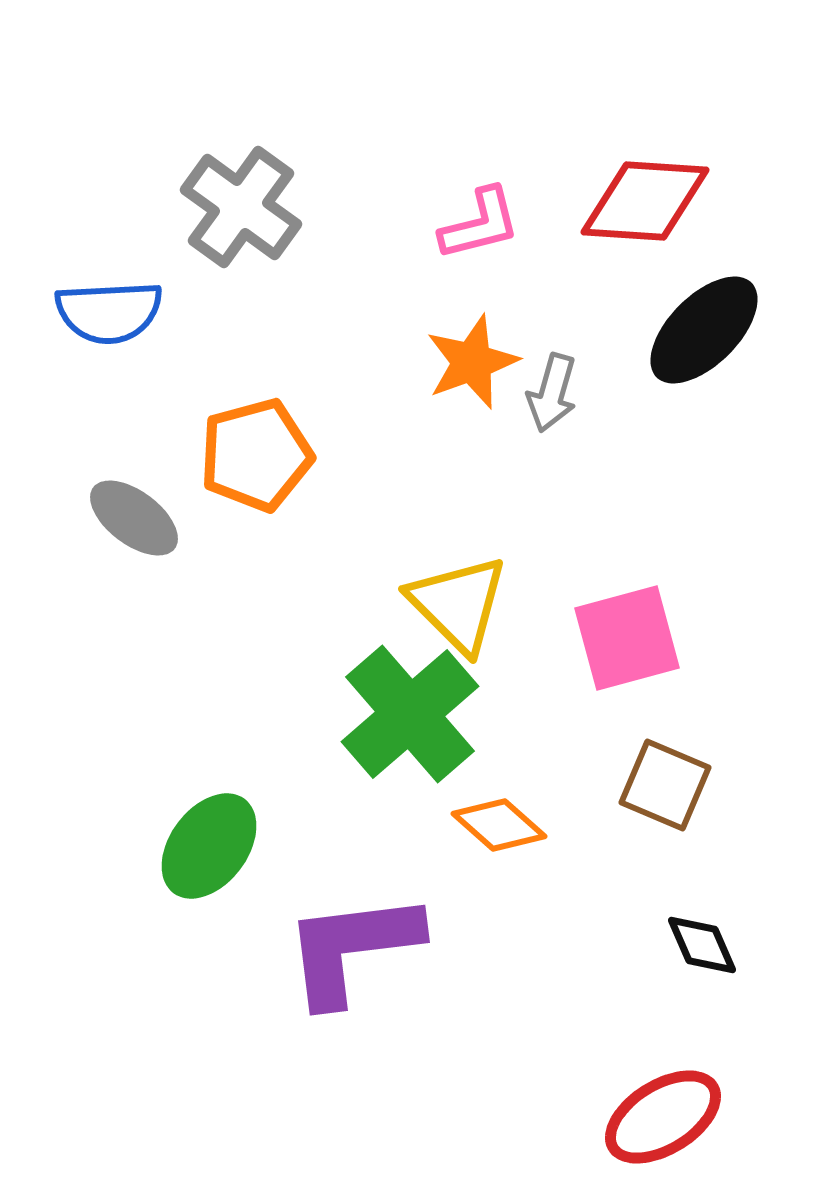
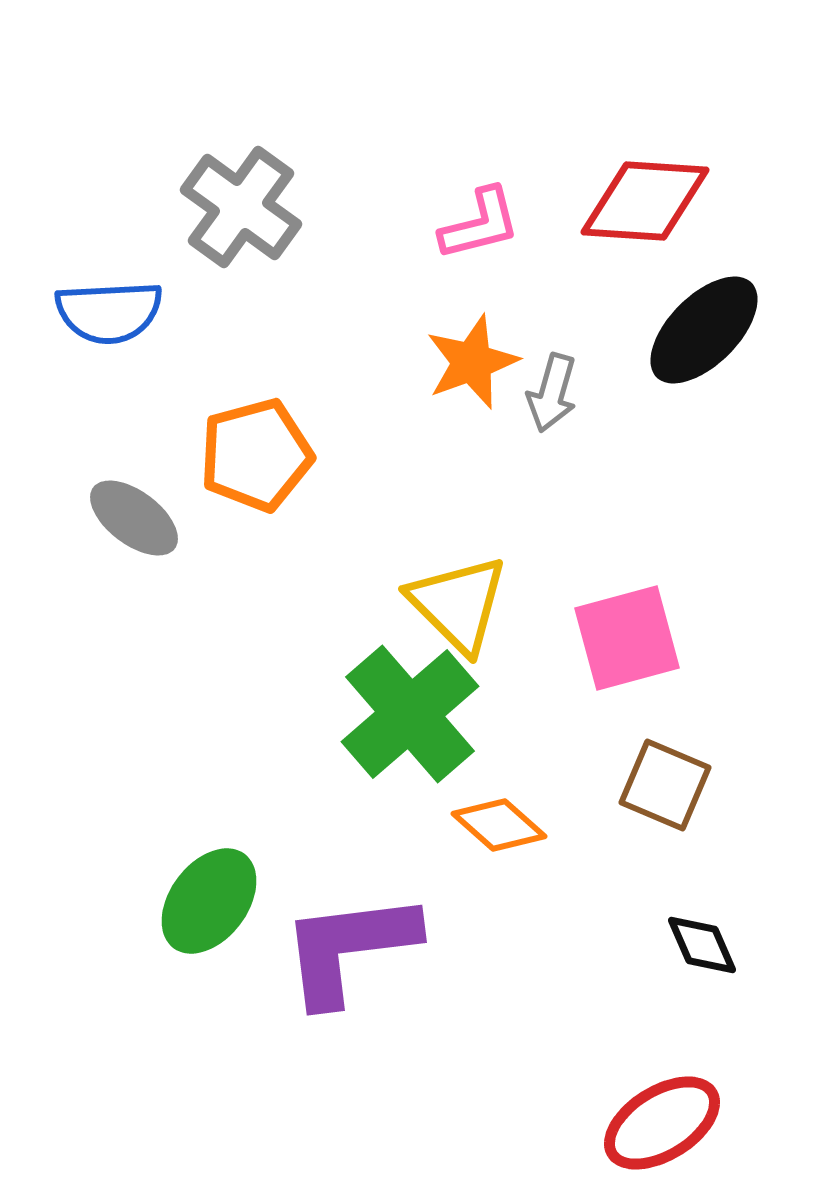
green ellipse: moved 55 px down
purple L-shape: moved 3 px left
red ellipse: moved 1 px left, 6 px down
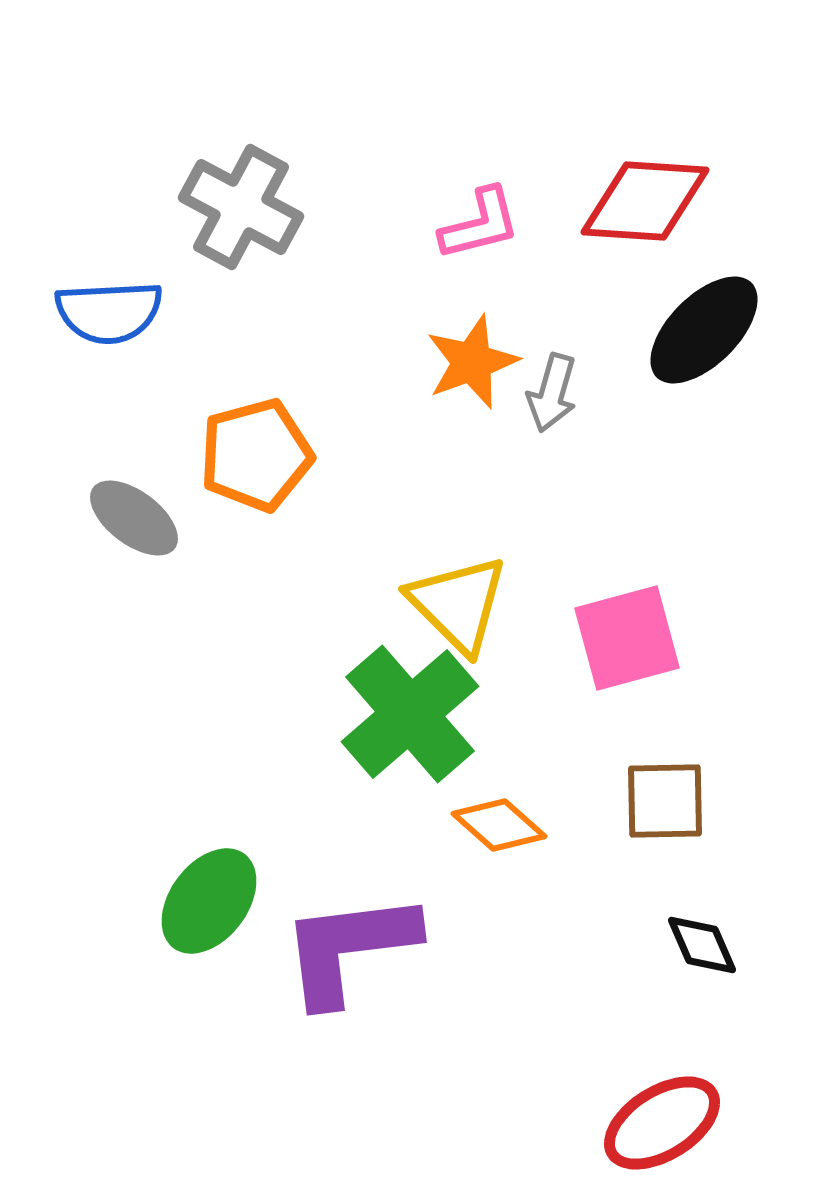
gray cross: rotated 8 degrees counterclockwise
brown square: moved 16 px down; rotated 24 degrees counterclockwise
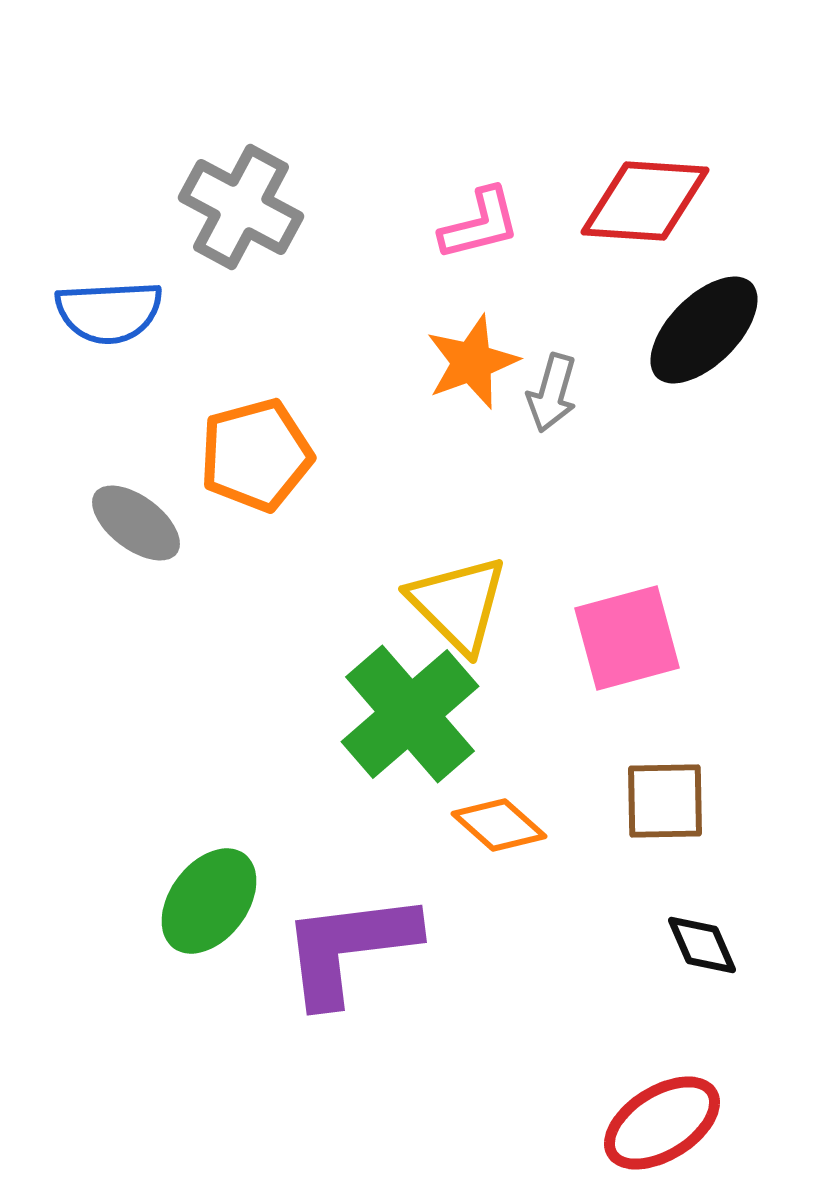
gray ellipse: moved 2 px right, 5 px down
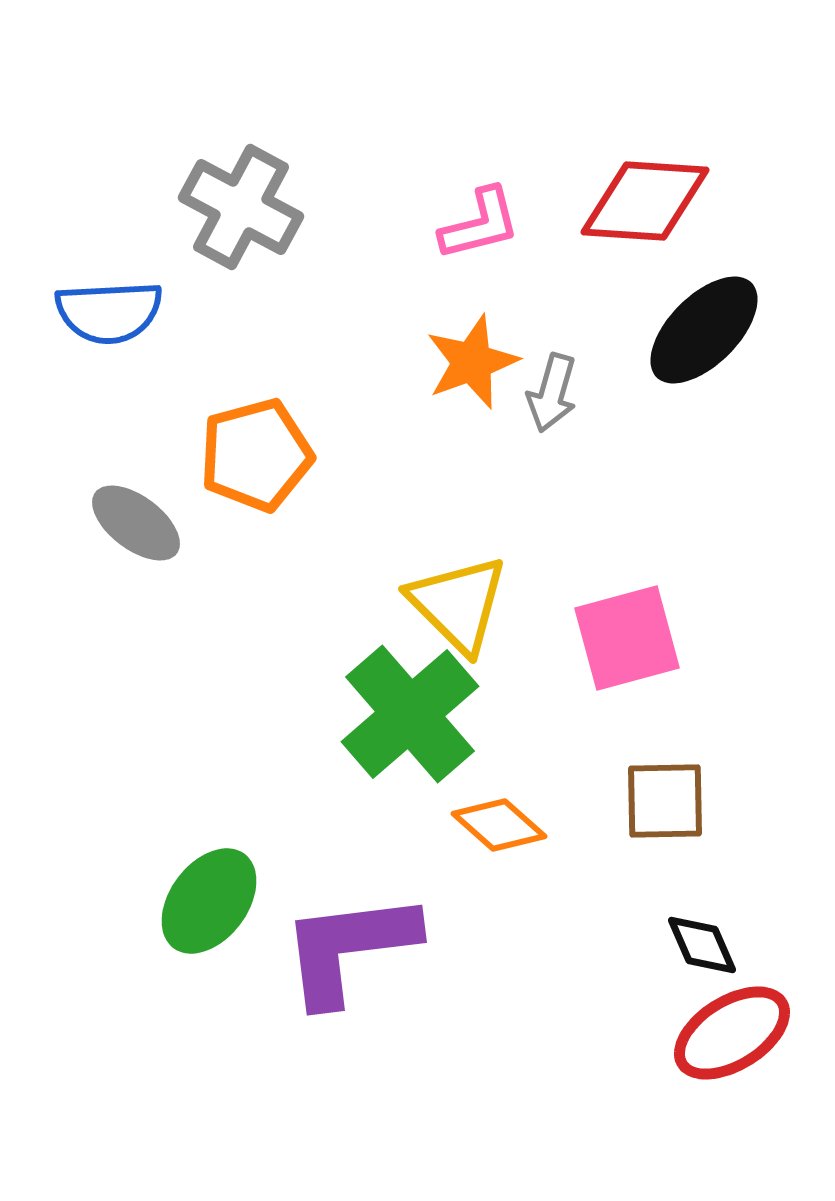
red ellipse: moved 70 px right, 90 px up
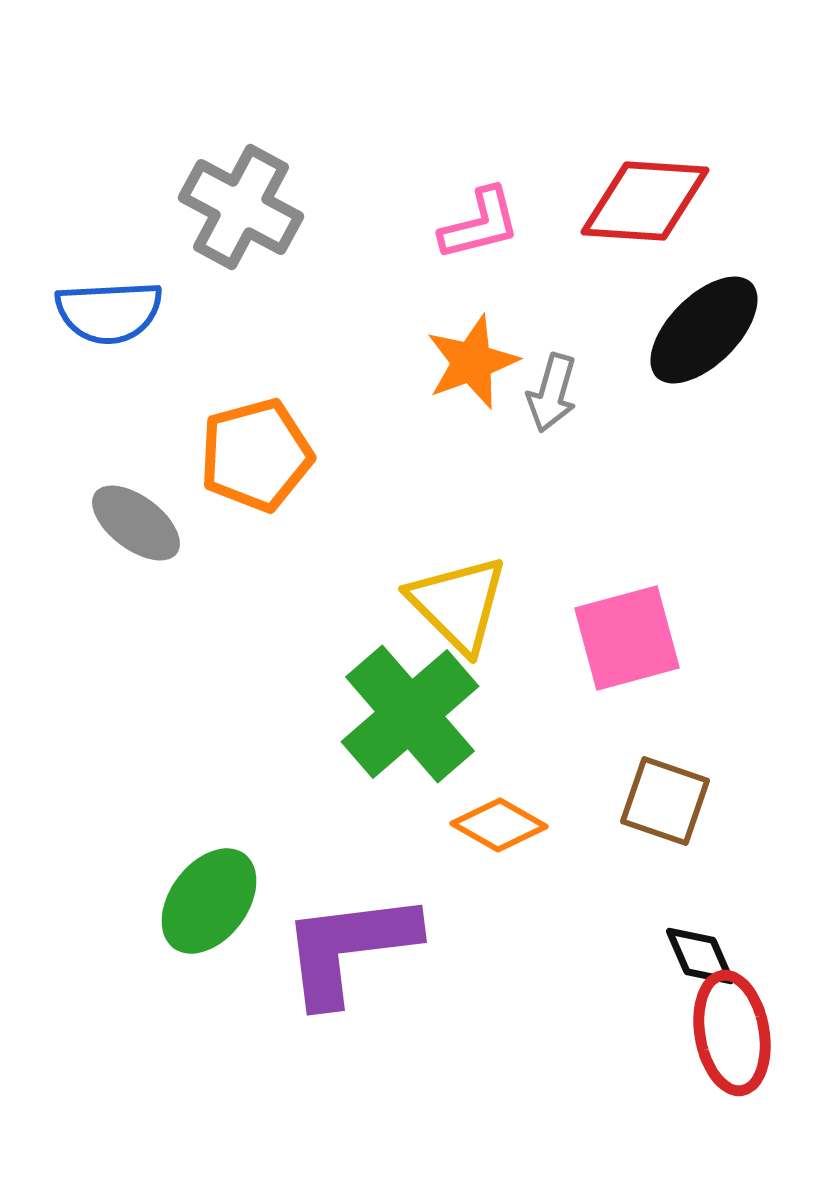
brown square: rotated 20 degrees clockwise
orange diamond: rotated 12 degrees counterclockwise
black diamond: moved 2 px left, 11 px down
red ellipse: rotated 68 degrees counterclockwise
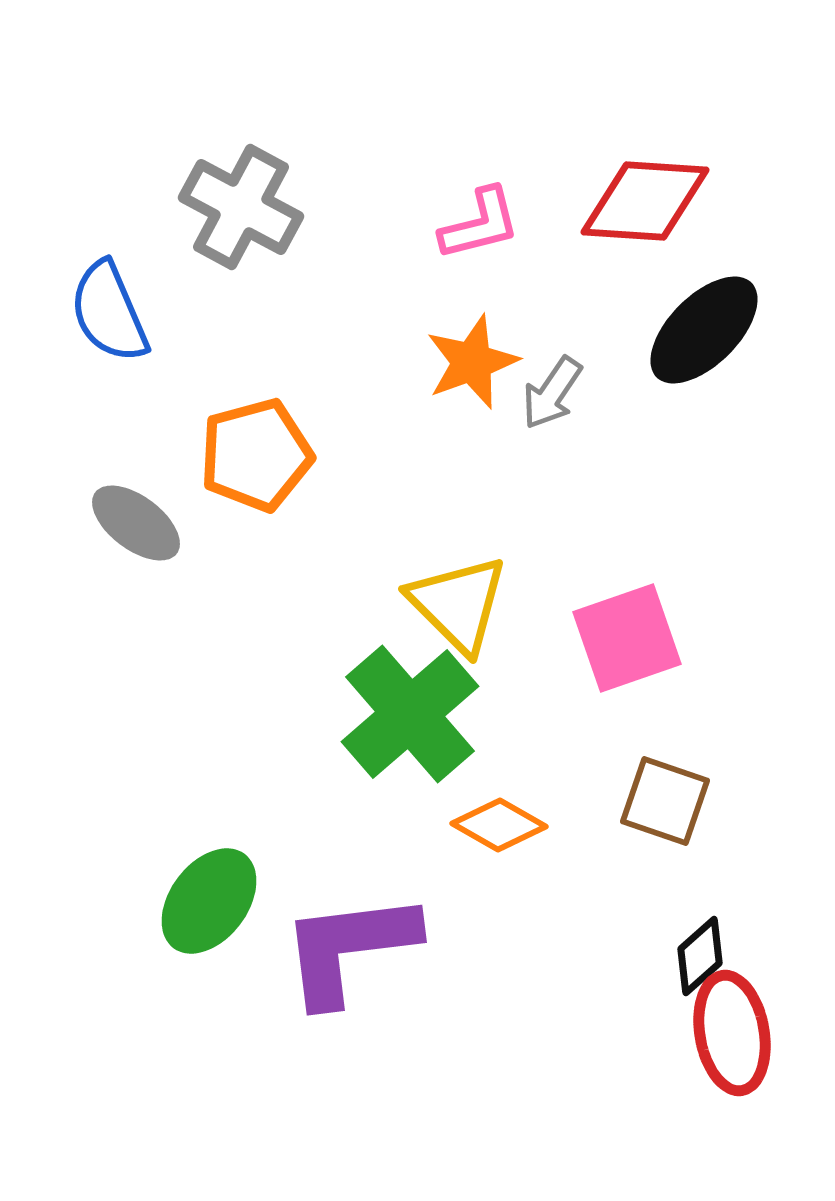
blue semicircle: rotated 70 degrees clockwise
gray arrow: rotated 18 degrees clockwise
pink square: rotated 4 degrees counterclockwise
black diamond: rotated 72 degrees clockwise
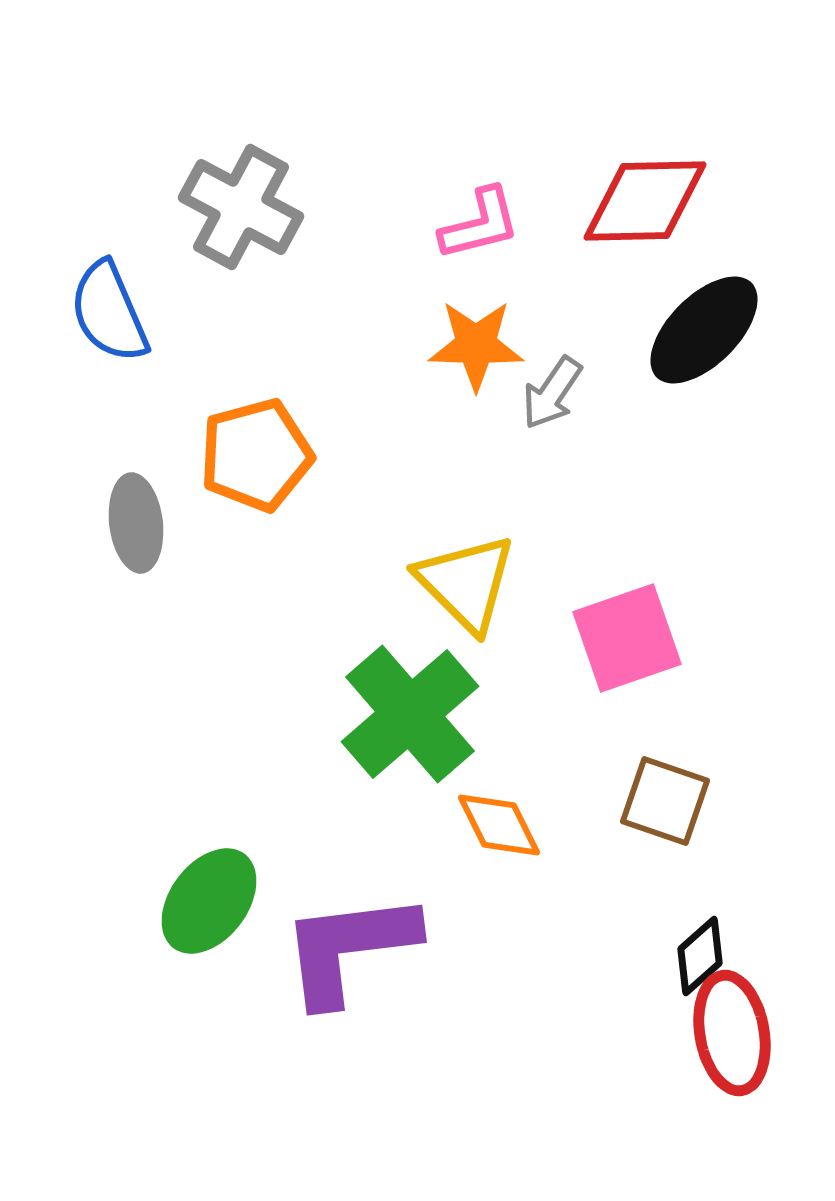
red diamond: rotated 5 degrees counterclockwise
orange star: moved 4 px right, 17 px up; rotated 22 degrees clockwise
gray ellipse: rotated 46 degrees clockwise
yellow triangle: moved 8 px right, 21 px up
orange diamond: rotated 34 degrees clockwise
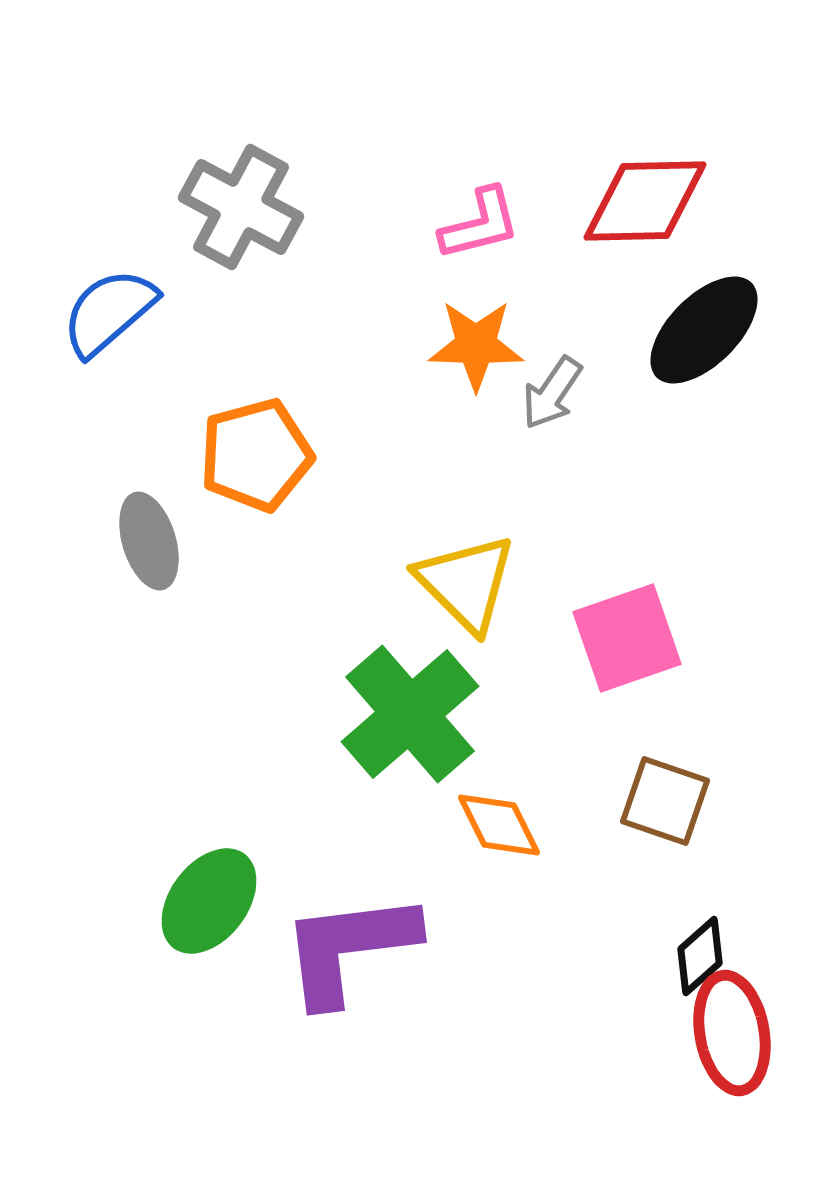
blue semicircle: rotated 72 degrees clockwise
gray ellipse: moved 13 px right, 18 px down; rotated 10 degrees counterclockwise
